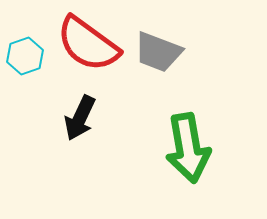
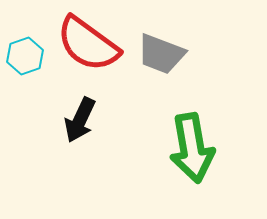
gray trapezoid: moved 3 px right, 2 px down
black arrow: moved 2 px down
green arrow: moved 4 px right
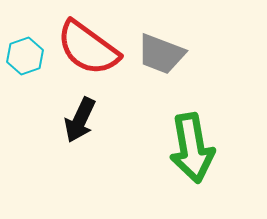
red semicircle: moved 4 px down
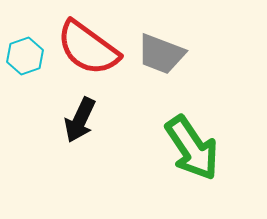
green arrow: rotated 24 degrees counterclockwise
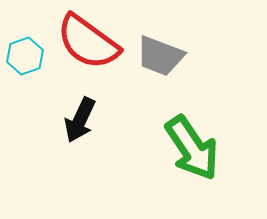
red semicircle: moved 6 px up
gray trapezoid: moved 1 px left, 2 px down
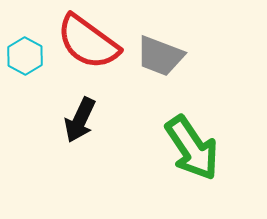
cyan hexagon: rotated 12 degrees counterclockwise
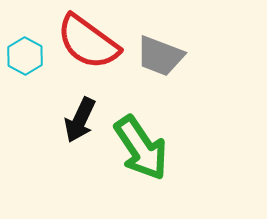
green arrow: moved 51 px left
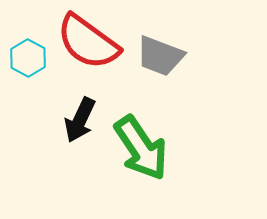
cyan hexagon: moved 3 px right, 2 px down
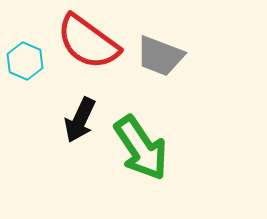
cyan hexagon: moved 3 px left, 3 px down; rotated 6 degrees counterclockwise
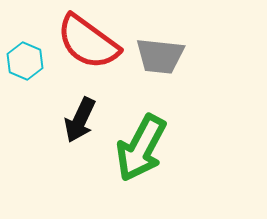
gray trapezoid: rotated 15 degrees counterclockwise
green arrow: rotated 62 degrees clockwise
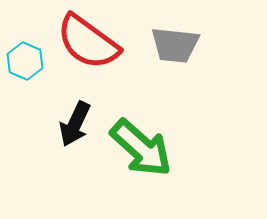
gray trapezoid: moved 15 px right, 11 px up
black arrow: moved 5 px left, 4 px down
green arrow: rotated 76 degrees counterclockwise
